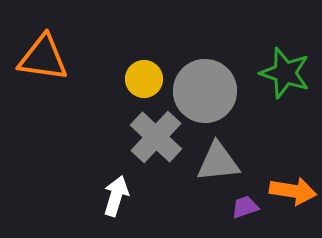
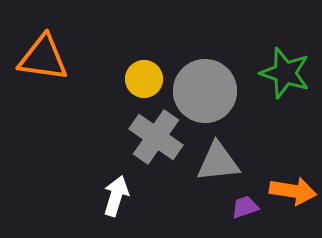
gray cross: rotated 8 degrees counterclockwise
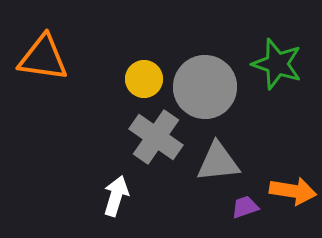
green star: moved 8 px left, 9 px up
gray circle: moved 4 px up
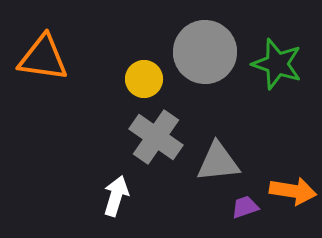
gray circle: moved 35 px up
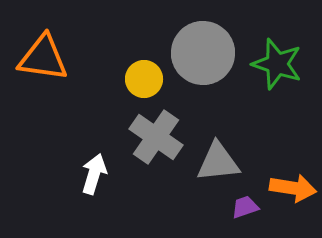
gray circle: moved 2 px left, 1 px down
orange arrow: moved 3 px up
white arrow: moved 22 px left, 22 px up
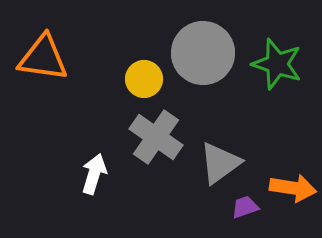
gray triangle: moved 2 px right, 1 px down; rotated 30 degrees counterclockwise
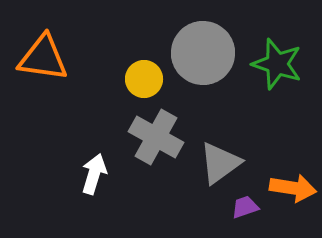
gray cross: rotated 6 degrees counterclockwise
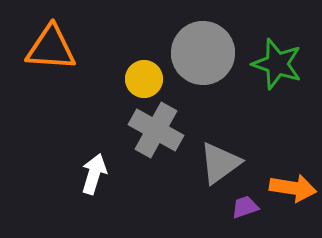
orange triangle: moved 8 px right, 10 px up; rotated 4 degrees counterclockwise
gray cross: moved 7 px up
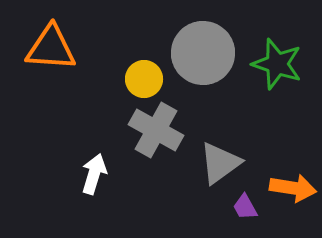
purple trapezoid: rotated 100 degrees counterclockwise
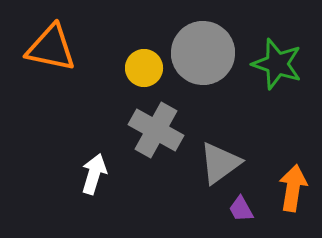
orange triangle: rotated 8 degrees clockwise
yellow circle: moved 11 px up
orange arrow: rotated 90 degrees counterclockwise
purple trapezoid: moved 4 px left, 2 px down
